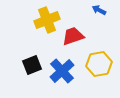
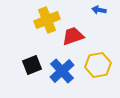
blue arrow: rotated 16 degrees counterclockwise
yellow hexagon: moved 1 px left, 1 px down
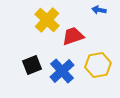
yellow cross: rotated 25 degrees counterclockwise
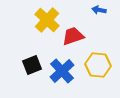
yellow hexagon: rotated 15 degrees clockwise
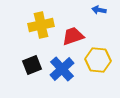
yellow cross: moved 6 px left, 5 px down; rotated 35 degrees clockwise
yellow hexagon: moved 5 px up
blue cross: moved 2 px up
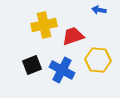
yellow cross: moved 3 px right
blue cross: moved 1 px down; rotated 20 degrees counterclockwise
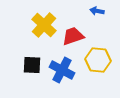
blue arrow: moved 2 px left, 1 px down
yellow cross: rotated 35 degrees counterclockwise
black square: rotated 24 degrees clockwise
